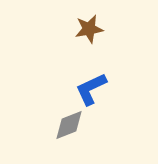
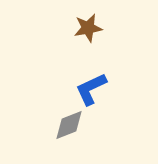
brown star: moved 1 px left, 1 px up
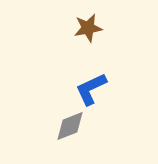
gray diamond: moved 1 px right, 1 px down
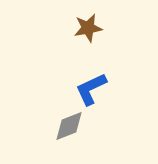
gray diamond: moved 1 px left
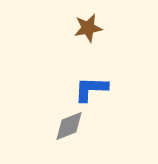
blue L-shape: rotated 27 degrees clockwise
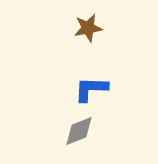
gray diamond: moved 10 px right, 5 px down
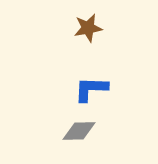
gray diamond: rotated 20 degrees clockwise
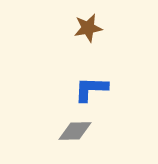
gray diamond: moved 4 px left
